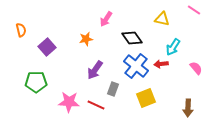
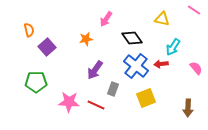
orange semicircle: moved 8 px right
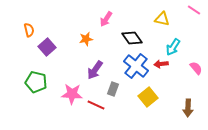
green pentagon: rotated 15 degrees clockwise
yellow square: moved 2 px right, 1 px up; rotated 18 degrees counterclockwise
pink star: moved 3 px right, 8 px up
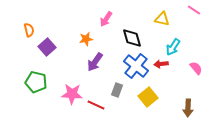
black diamond: rotated 20 degrees clockwise
purple arrow: moved 8 px up
gray rectangle: moved 4 px right, 1 px down
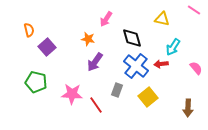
orange star: moved 2 px right; rotated 24 degrees clockwise
red line: rotated 30 degrees clockwise
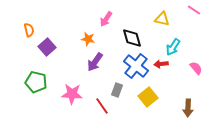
red line: moved 6 px right, 1 px down
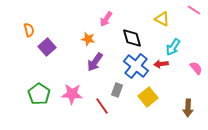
yellow triangle: rotated 14 degrees clockwise
green pentagon: moved 3 px right, 12 px down; rotated 20 degrees clockwise
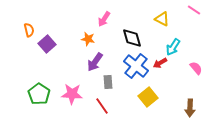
pink arrow: moved 2 px left
purple square: moved 3 px up
red arrow: moved 1 px left, 1 px up; rotated 24 degrees counterclockwise
gray rectangle: moved 9 px left, 8 px up; rotated 24 degrees counterclockwise
brown arrow: moved 2 px right
